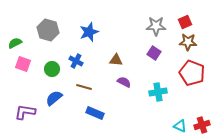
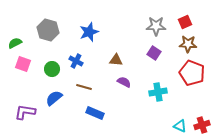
brown star: moved 2 px down
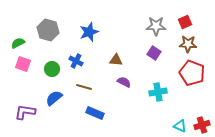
green semicircle: moved 3 px right
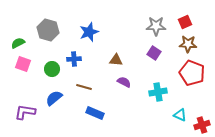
blue cross: moved 2 px left, 2 px up; rotated 32 degrees counterclockwise
cyan triangle: moved 11 px up
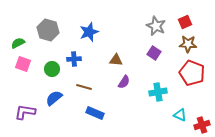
gray star: rotated 24 degrees clockwise
purple semicircle: rotated 96 degrees clockwise
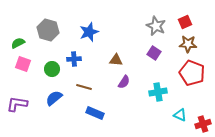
purple L-shape: moved 8 px left, 8 px up
red cross: moved 1 px right, 1 px up
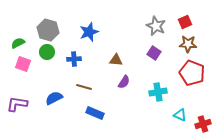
green circle: moved 5 px left, 17 px up
blue semicircle: rotated 12 degrees clockwise
